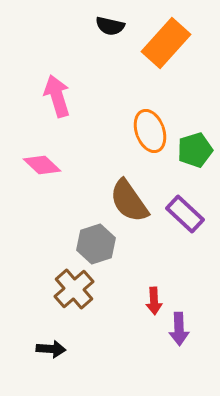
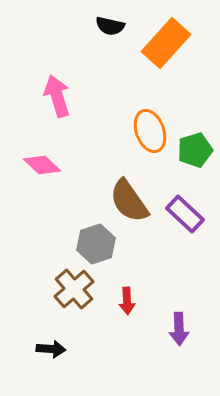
red arrow: moved 27 px left
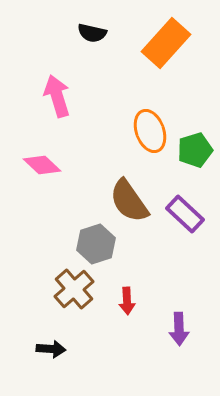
black semicircle: moved 18 px left, 7 px down
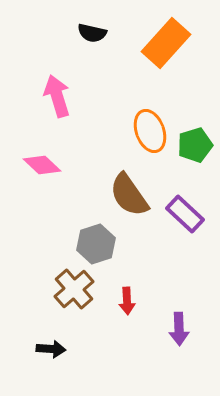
green pentagon: moved 5 px up
brown semicircle: moved 6 px up
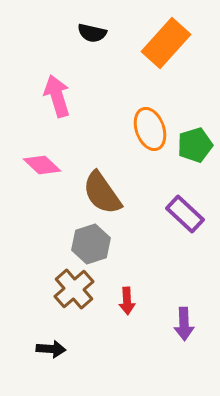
orange ellipse: moved 2 px up
brown semicircle: moved 27 px left, 2 px up
gray hexagon: moved 5 px left
purple arrow: moved 5 px right, 5 px up
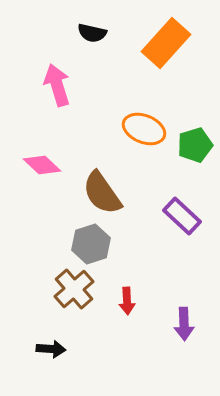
pink arrow: moved 11 px up
orange ellipse: moved 6 px left; rotated 48 degrees counterclockwise
purple rectangle: moved 3 px left, 2 px down
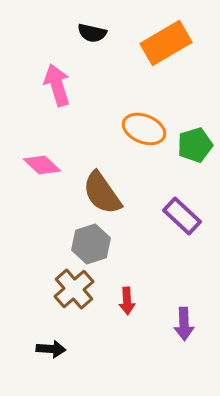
orange rectangle: rotated 18 degrees clockwise
